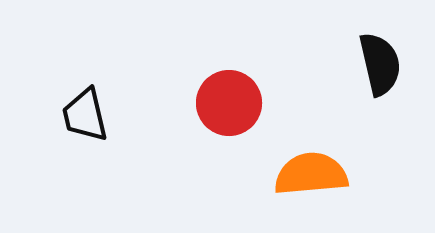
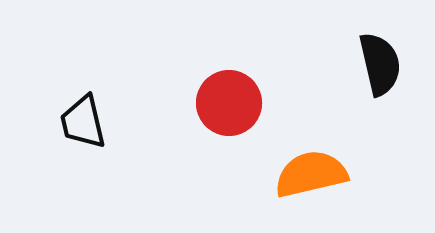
black trapezoid: moved 2 px left, 7 px down
orange semicircle: rotated 8 degrees counterclockwise
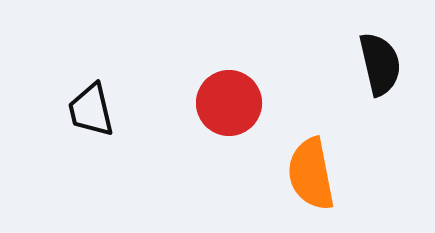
black trapezoid: moved 8 px right, 12 px up
orange semicircle: rotated 88 degrees counterclockwise
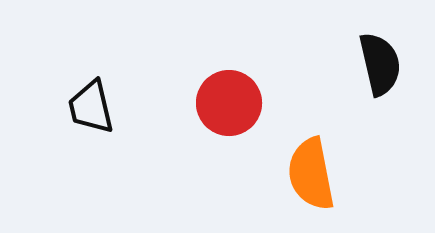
black trapezoid: moved 3 px up
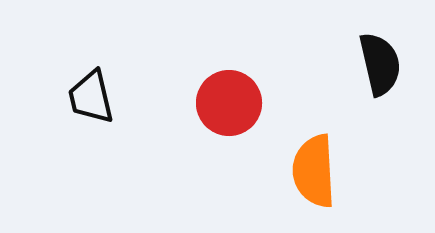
black trapezoid: moved 10 px up
orange semicircle: moved 3 px right, 3 px up; rotated 8 degrees clockwise
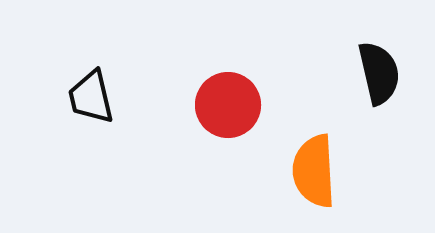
black semicircle: moved 1 px left, 9 px down
red circle: moved 1 px left, 2 px down
